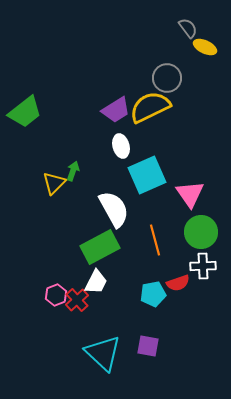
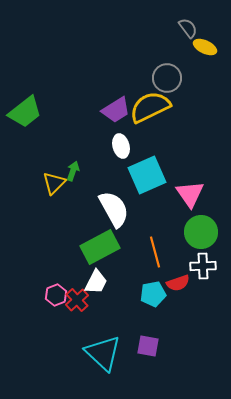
orange line: moved 12 px down
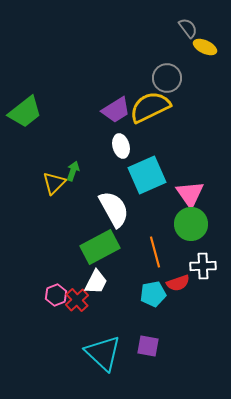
green circle: moved 10 px left, 8 px up
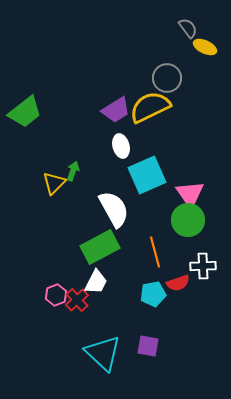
green circle: moved 3 px left, 4 px up
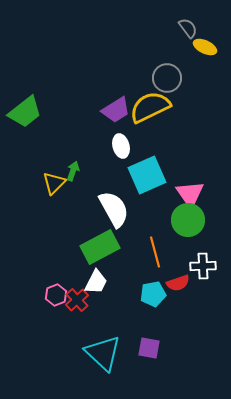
purple square: moved 1 px right, 2 px down
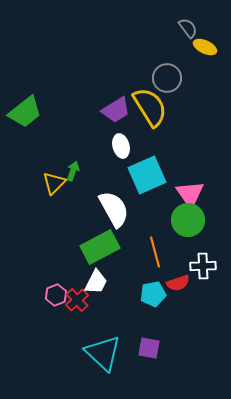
yellow semicircle: rotated 84 degrees clockwise
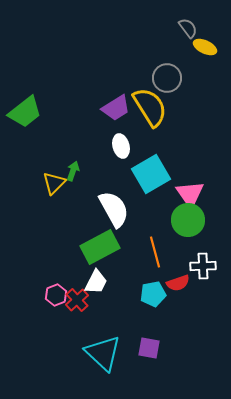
purple trapezoid: moved 2 px up
cyan square: moved 4 px right, 1 px up; rotated 6 degrees counterclockwise
